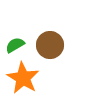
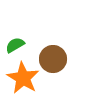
brown circle: moved 3 px right, 14 px down
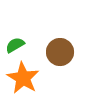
brown circle: moved 7 px right, 7 px up
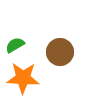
orange star: rotated 28 degrees counterclockwise
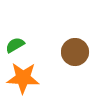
brown circle: moved 15 px right
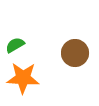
brown circle: moved 1 px down
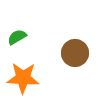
green semicircle: moved 2 px right, 8 px up
